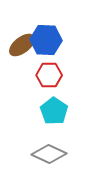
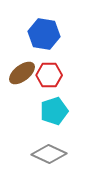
blue hexagon: moved 2 px left, 6 px up; rotated 8 degrees clockwise
brown ellipse: moved 28 px down
cyan pentagon: rotated 20 degrees clockwise
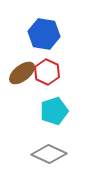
red hexagon: moved 2 px left, 3 px up; rotated 25 degrees clockwise
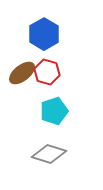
blue hexagon: rotated 20 degrees clockwise
red hexagon: rotated 10 degrees counterclockwise
gray diamond: rotated 8 degrees counterclockwise
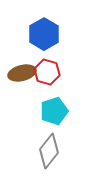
brown ellipse: rotated 24 degrees clockwise
gray diamond: moved 3 px up; rotated 68 degrees counterclockwise
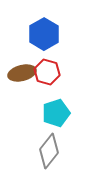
cyan pentagon: moved 2 px right, 2 px down
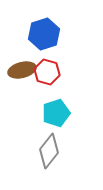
blue hexagon: rotated 12 degrees clockwise
brown ellipse: moved 3 px up
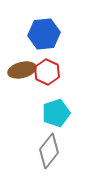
blue hexagon: rotated 12 degrees clockwise
red hexagon: rotated 10 degrees clockwise
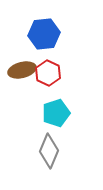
red hexagon: moved 1 px right, 1 px down
gray diamond: rotated 16 degrees counterclockwise
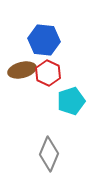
blue hexagon: moved 6 px down; rotated 12 degrees clockwise
cyan pentagon: moved 15 px right, 12 px up
gray diamond: moved 3 px down
